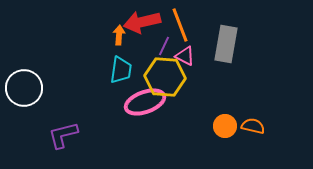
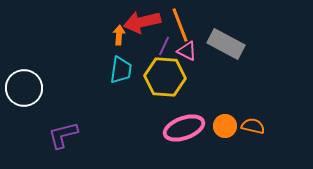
gray rectangle: rotated 72 degrees counterclockwise
pink triangle: moved 2 px right, 5 px up
pink ellipse: moved 39 px right, 26 px down
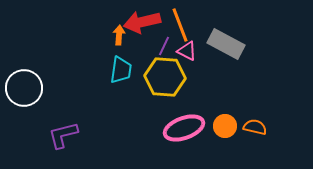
orange semicircle: moved 2 px right, 1 px down
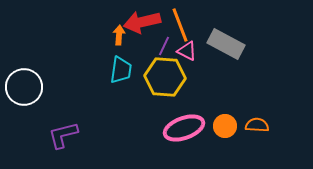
white circle: moved 1 px up
orange semicircle: moved 2 px right, 2 px up; rotated 10 degrees counterclockwise
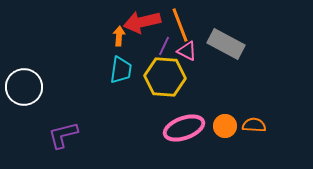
orange arrow: moved 1 px down
orange semicircle: moved 3 px left
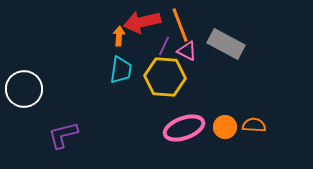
white circle: moved 2 px down
orange circle: moved 1 px down
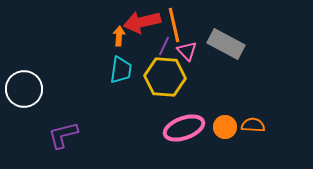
orange line: moved 6 px left; rotated 8 degrees clockwise
pink triangle: rotated 20 degrees clockwise
orange semicircle: moved 1 px left
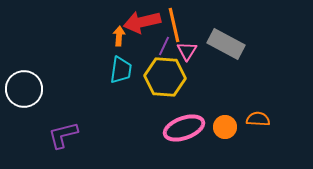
pink triangle: rotated 15 degrees clockwise
orange semicircle: moved 5 px right, 6 px up
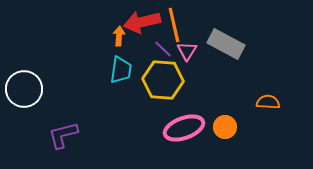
purple line: moved 1 px left, 3 px down; rotated 72 degrees counterclockwise
yellow hexagon: moved 2 px left, 3 px down
orange semicircle: moved 10 px right, 17 px up
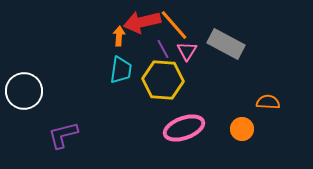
orange line: rotated 28 degrees counterclockwise
purple line: rotated 18 degrees clockwise
white circle: moved 2 px down
orange circle: moved 17 px right, 2 px down
